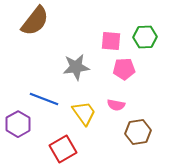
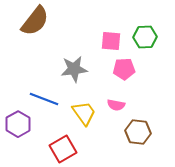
gray star: moved 2 px left, 2 px down
brown hexagon: rotated 15 degrees clockwise
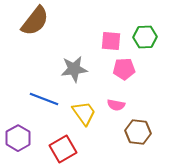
purple hexagon: moved 14 px down
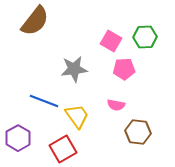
pink square: rotated 25 degrees clockwise
blue line: moved 2 px down
yellow trapezoid: moved 7 px left, 3 px down
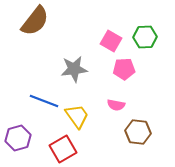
purple hexagon: rotated 15 degrees clockwise
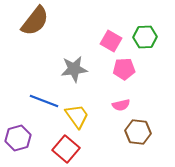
pink semicircle: moved 5 px right; rotated 24 degrees counterclockwise
red square: moved 3 px right; rotated 20 degrees counterclockwise
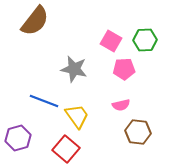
green hexagon: moved 3 px down
gray star: rotated 20 degrees clockwise
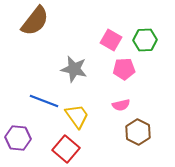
pink square: moved 1 px up
brown hexagon: rotated 20 degrees clockwise
purple hexagon: rotated 20 degrees clockwise
